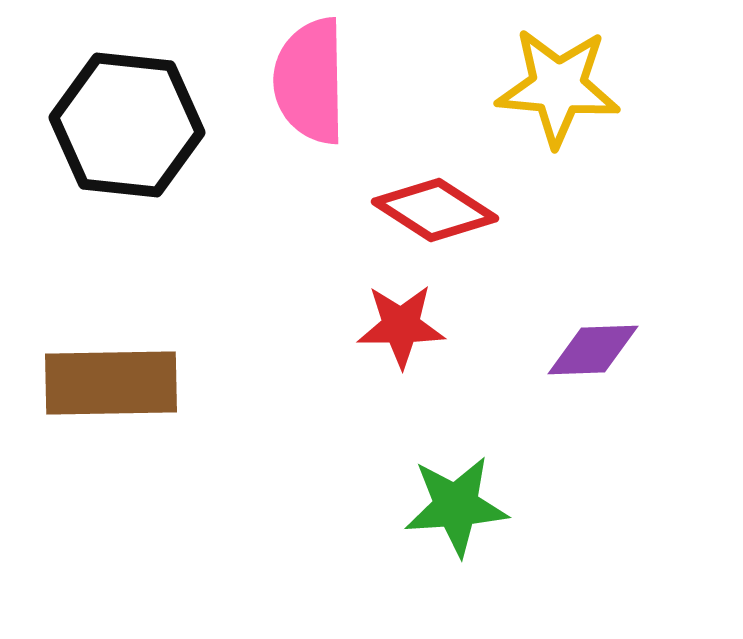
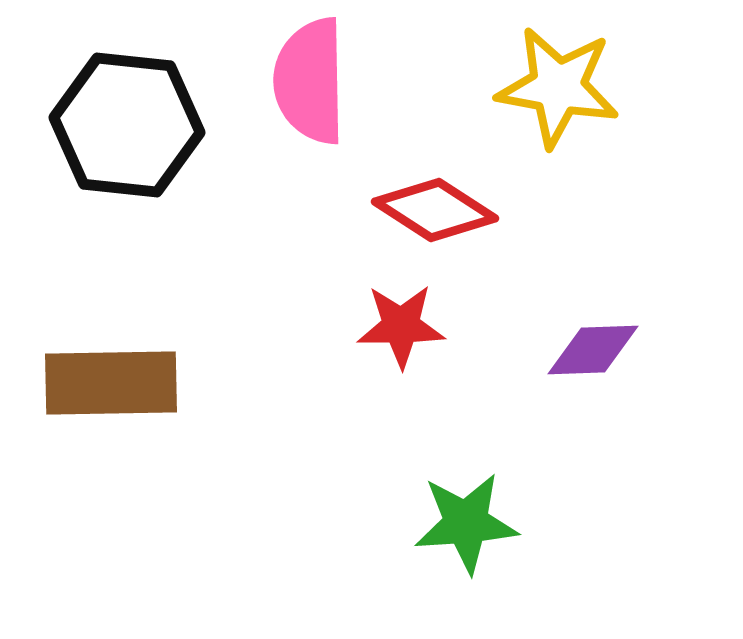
yellow star: rotated 5 degrees clockwise
green star: moved 10 px right, 17 px down
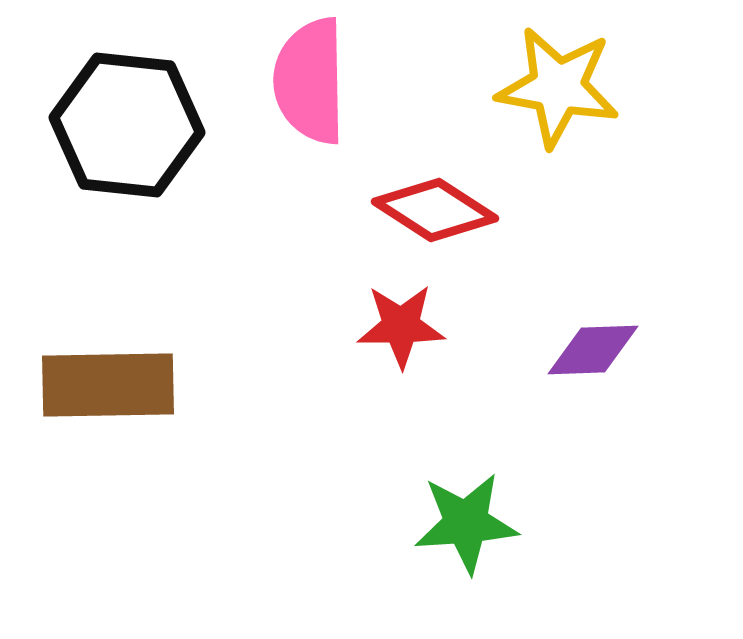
brown rectangle: moved 3 px left, 2 px down
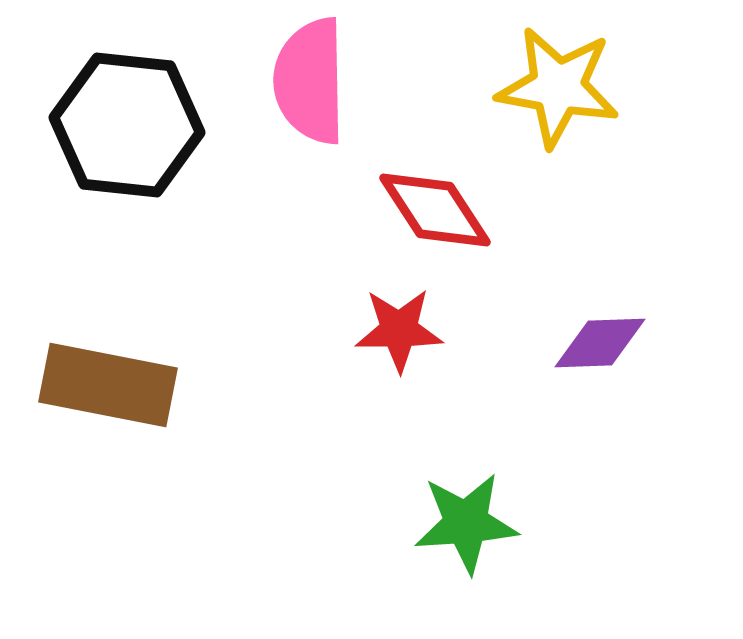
red diamond: rotated 24 degrees clockwise
red star: moved 2 px left, 4 px down
purple diamond: moved 7 px right, 7 px up
brown rectangle: rotated 12 degrees clockwise
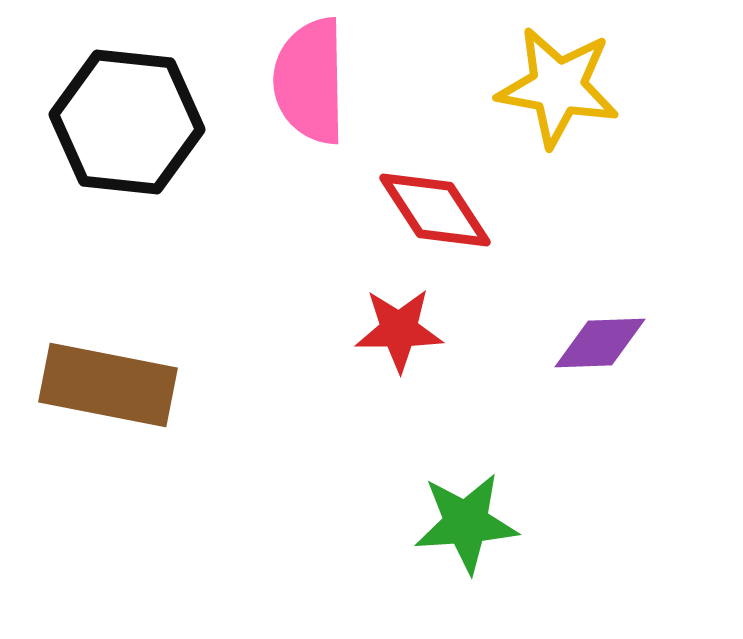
black hexagon: moved 3 px up
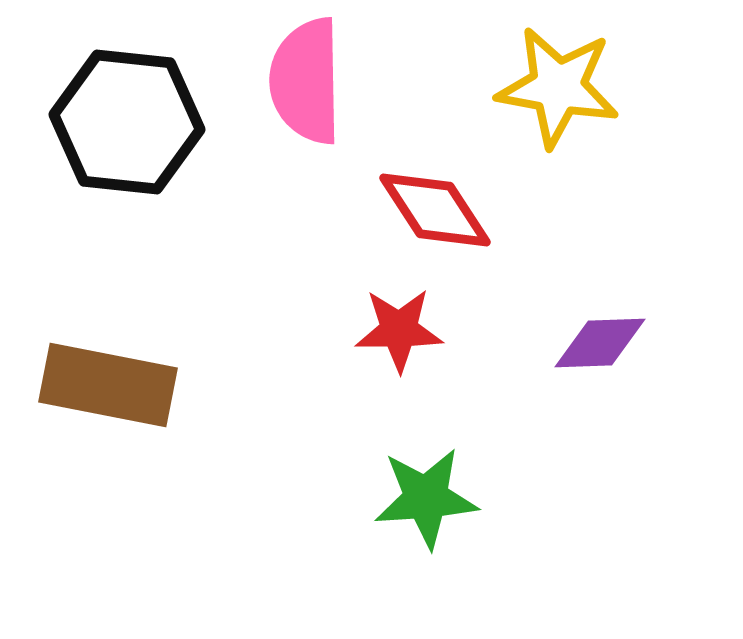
pink semicircle: moved 4 px left
green star: moved 40 px left, 25 px up
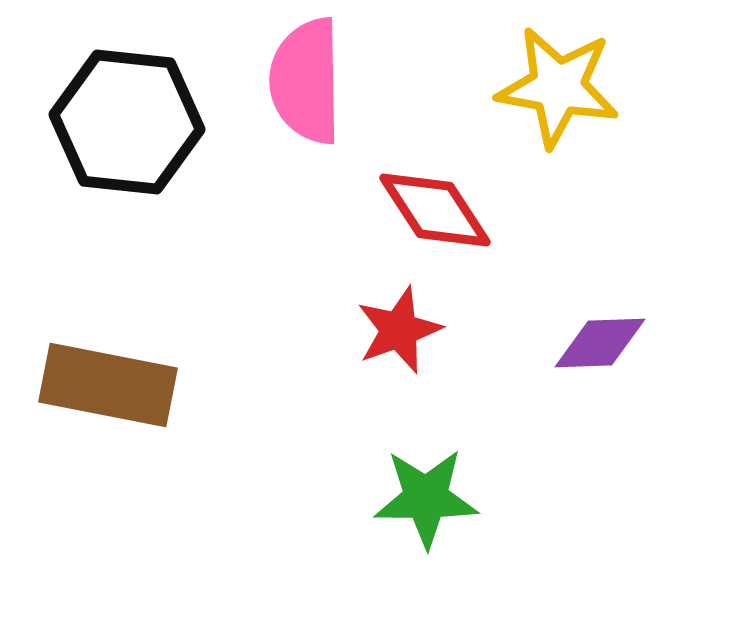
red star: rotated 20 degrees counterclockwise
green star: rotated 4 degrees clockwise
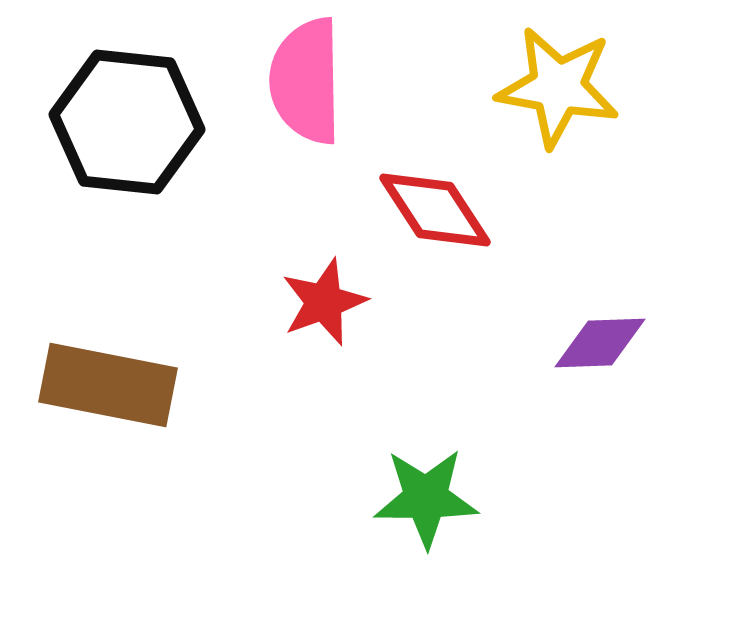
red star: moved 75 px left, 28 px up
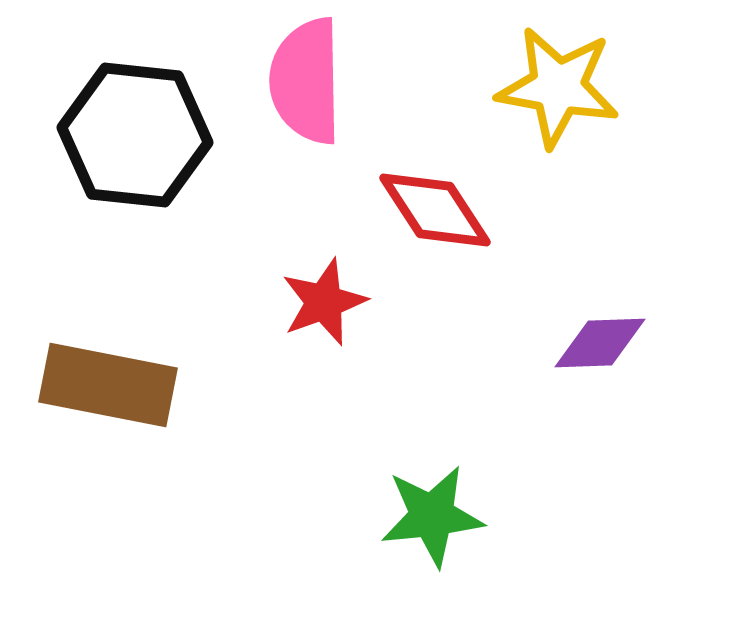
black hexagon: moved 8 px right, 13 px down
green star: moved 6 px right, 18 px down; rotated 6 degrees counterclockwise
